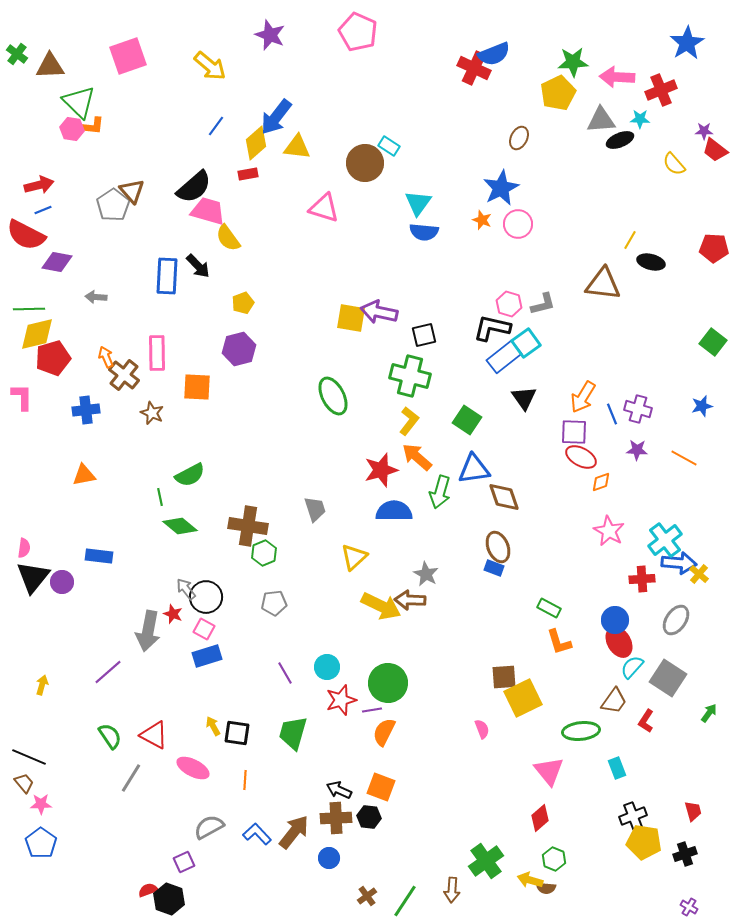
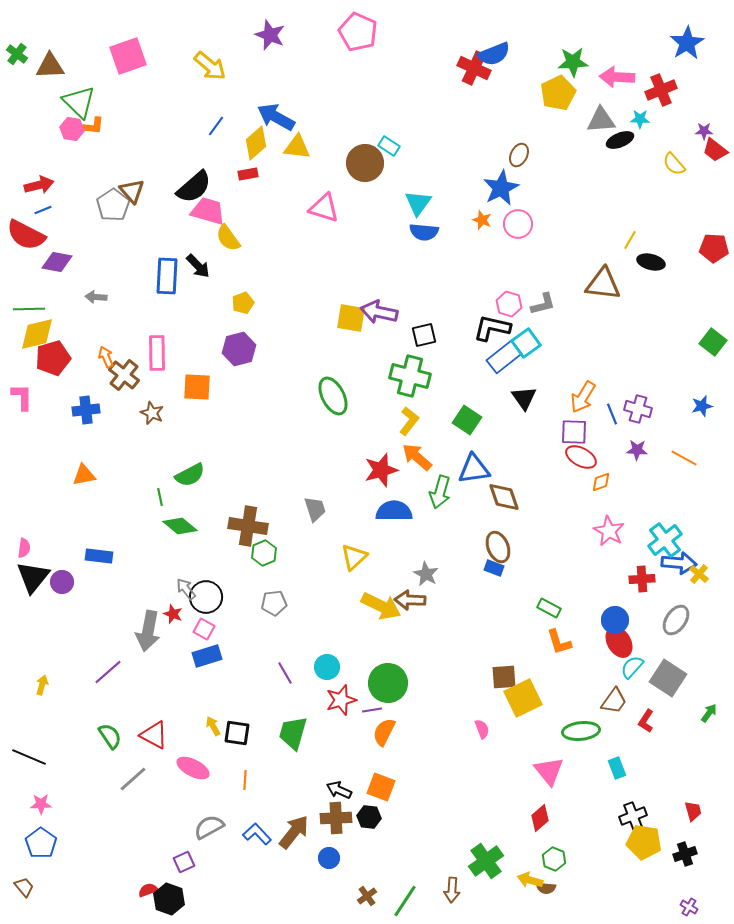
blue arrow at (276, 117): rotated 81 degrees clockwise
brown ellipse at (519, 138): moved 17 px down
gray line at (131, 778): moved 2 px right, 1 px down; rotated 16 degrees clockwise
brown trapezoid at (24, 783): moved 104 px down
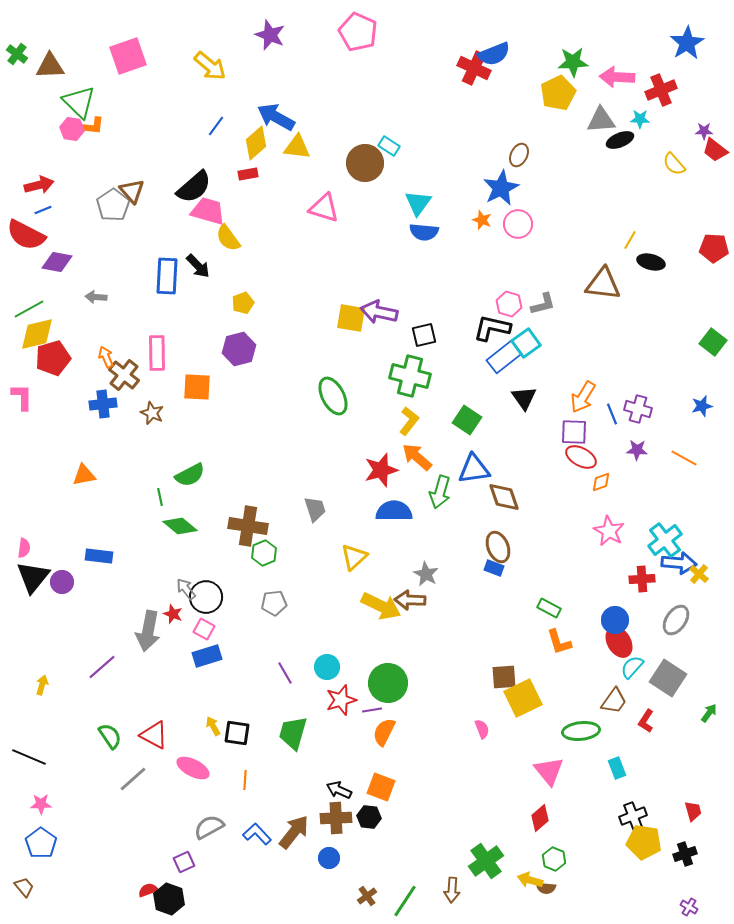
green line at (29, 309): rotated 28 degrees counterclockwise
blue cross at (86, 410): moved 17 px right, 6 px up
purple line at (108, 672): moved 6 px left, 5 px up
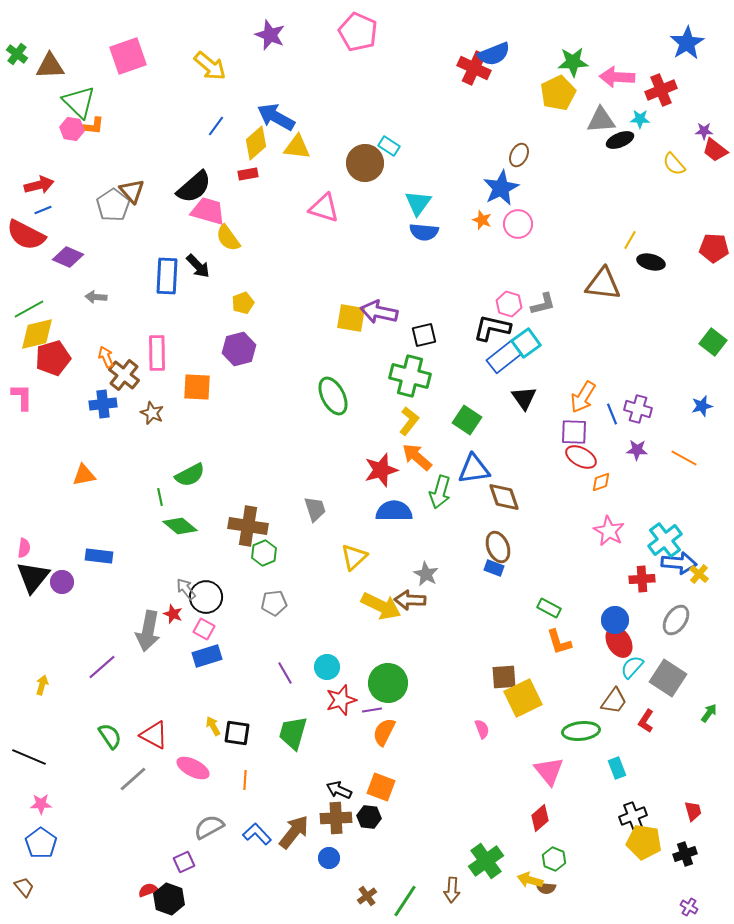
purple diamond at (57, 262): moved 11 px right, 5 px up; rotated 12 degrees clockwise
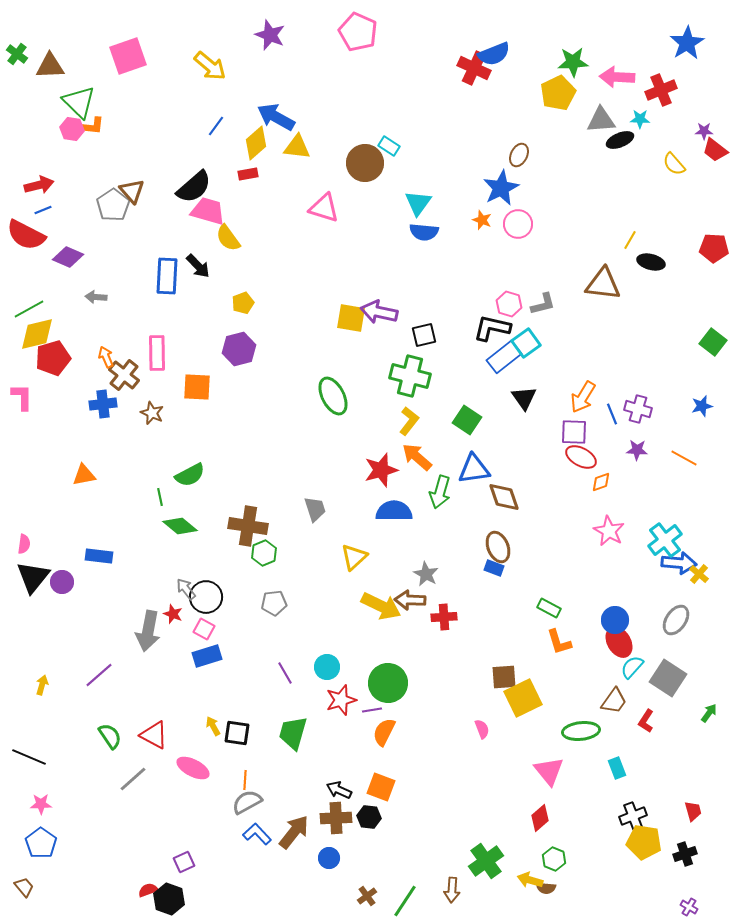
pink semicircle at (24, 548): moved 4 px up
red cross at (642, 579): moved 198 px left, 38 px down
purple line at (102, 667): moved 3 px left, 8 px down
gray semicircle at (209, 827): moved 38 px right, 25 px up
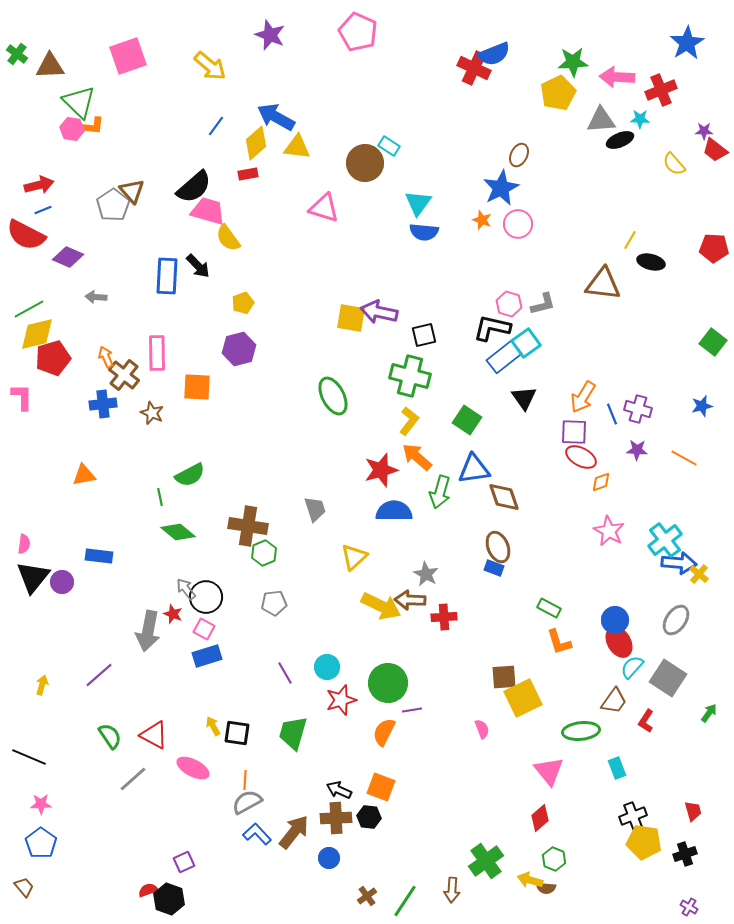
green diamond at (180, 526): moved 2 px left, 6 px down
purple line at (372, 710): moved 40 px right
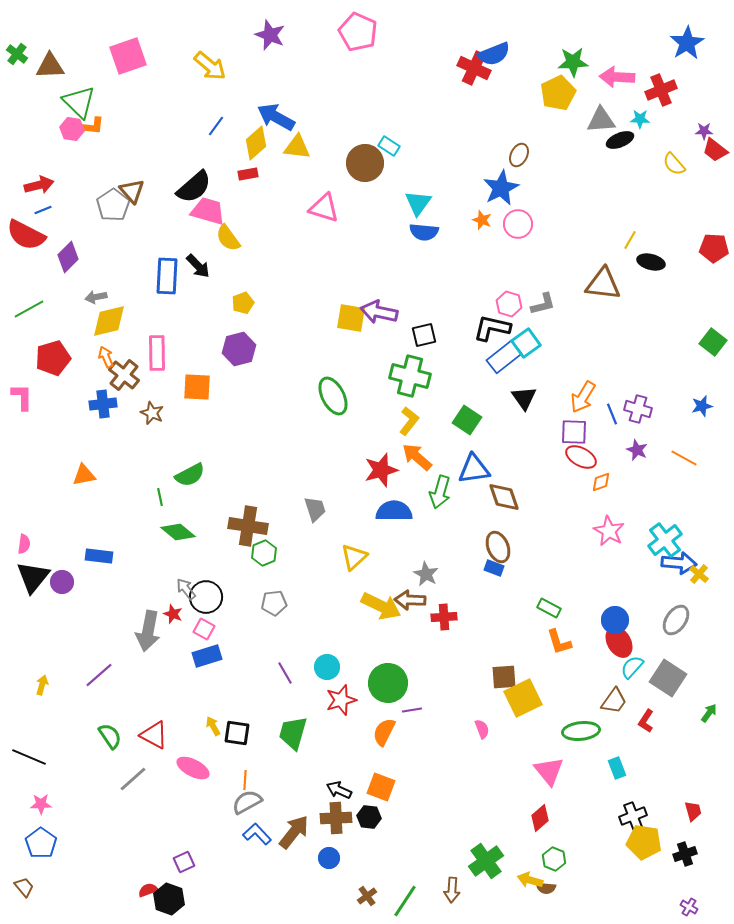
purple diamond at (68, 257): rotated 68 degrees counterclockwise
gray arrow at (96, 297): rotated 15 degrees counterclockwise
yellow diamond at (37, 334): moved 72 px right, 13 px up
purple star at (637, 450): rotated 20 degrees clockwise
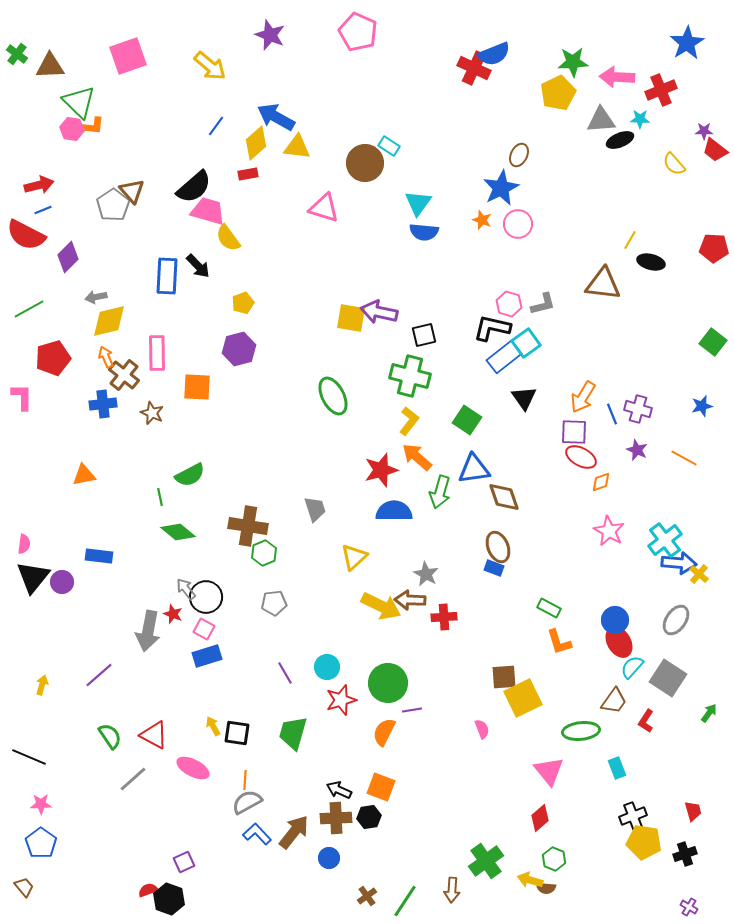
black hexagon at (369, 817): rotated 15 degrees counterclockwise
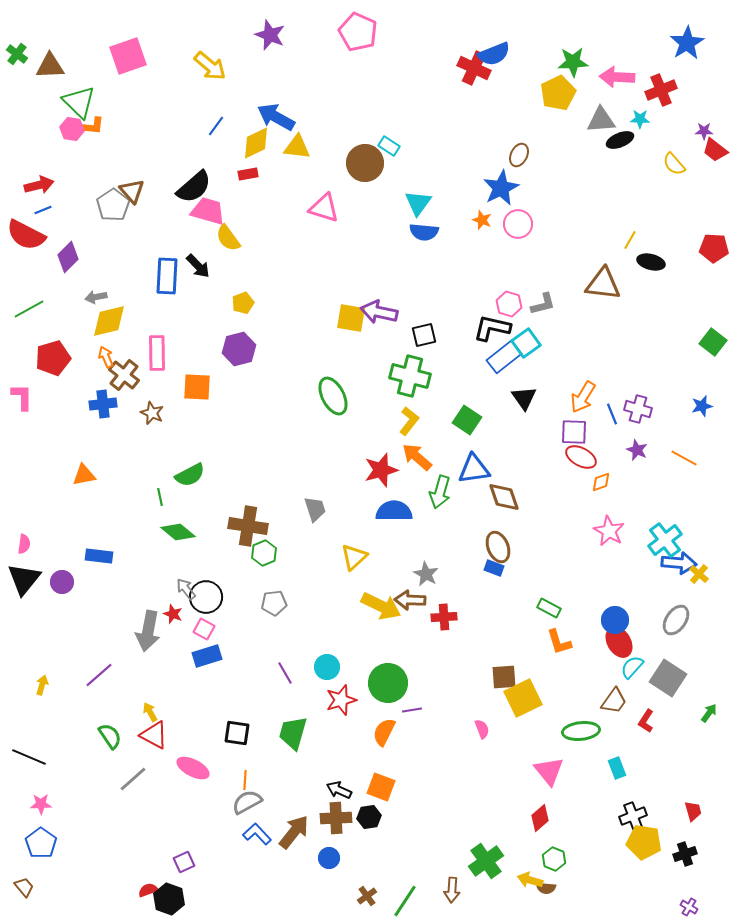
yellow diamond at (256, 143): rotated 16 degrees clockwise
black triangle at (33, 577): moved 9 px left, 2 px down
yellow arrow at (213, 726): moved 63 px left, 14 px up
